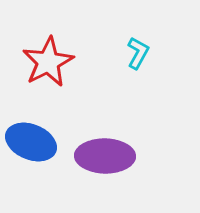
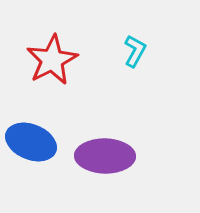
cyan L-shape: moved 3 px left, 2 px up
red star: moved 4 px right, 2 px up
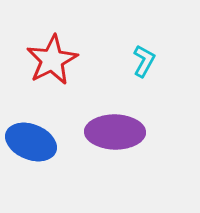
cyan L-shape: moved 9 px right, 10 px down
purple ellipse: moved 10 px right, 24 px up
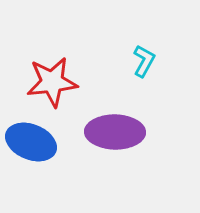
red star: moved 22 px down; rotated 21 degrees clockwise
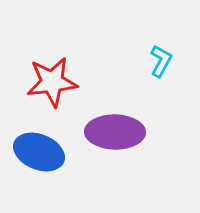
cyan L-shape: moved 17 px right
blue ellipse: moved 8 px right, 10 px down
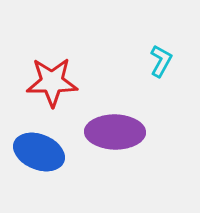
red star: rotated 6 degrees clockwise
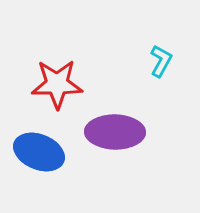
red star: moved 5 px right, 2 px down
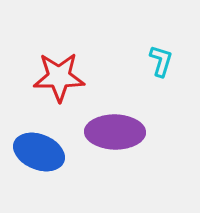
cyan L-shape: rotated 12 degrees counterclockwise
red star: moved 2 px right, 7 px up
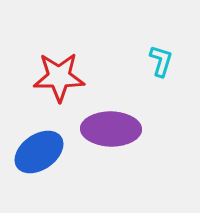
purple ellipse: moved 4 px left, 3 px up
blue ellipse: rotated 57 degrees counterclockwise
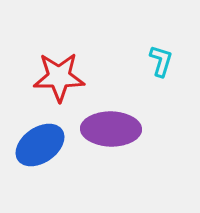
blue ellipse: moved 1 px right, 7 px up
